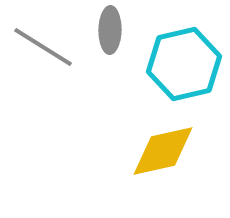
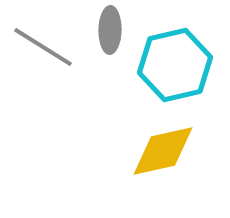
cyan hexagon: moved 9 px left, 1 px down
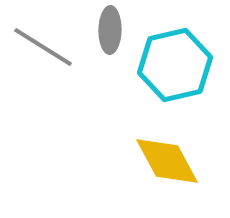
yellow diamond: moved 4 px right, 10 px down; rotated 74 degrees clockwise
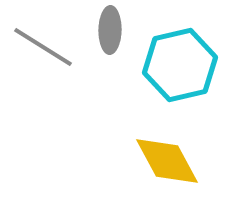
cyan hexagon: moved 5 px right
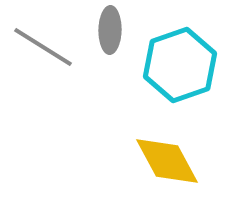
cyan hexagon: rotated 6 degrees counterclockwise
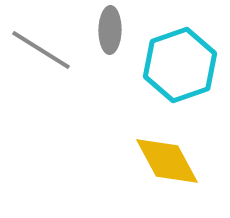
gray line: moved 2 px left, 3 px down
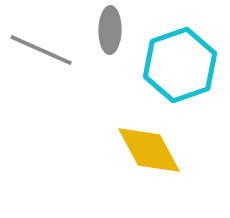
gray line: rotated 8 degrees counterclockwise
yellow diamond: moved 18 px left, 11 px up
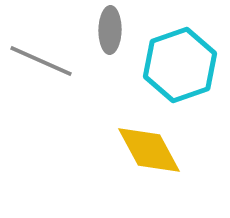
gray line: moved 11 px down
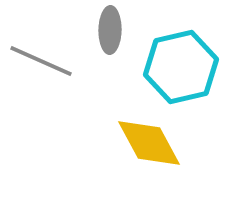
cyan hexagon: moved 1 px right, 2 px down; rotated 6 degrees clockwise
yellow diamond: moved 7 px up
